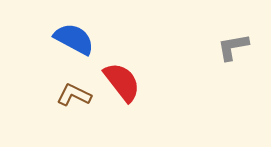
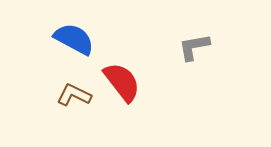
gray L-shape: moved 39 px left
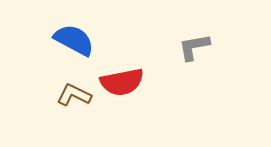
blue semicircle: moved 1 px down
red semicircle: rotated 117 degrees clockwise
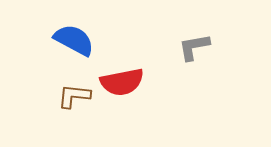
brown L-shape: moved 1 px down; rotated 20 degrees counterclockwise
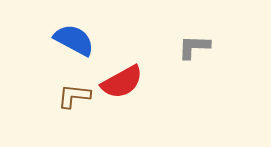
gray L-shape: rotated 12 degrees clockwise
red semicircle: rotated 18 degrees counterclockwise
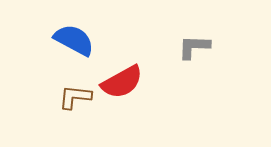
brown L-shape: moved 1 px right, 1 px down
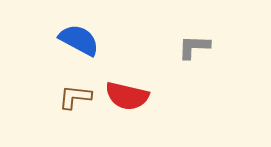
blue semicircle: moved 5 px right
red semicircle: moved 5 px right, 14 px down; rotated 42 degrees clockwise
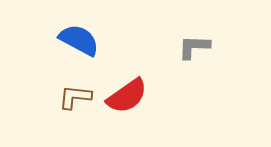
red semicircle: rotated 48 degrees counterclockwise
